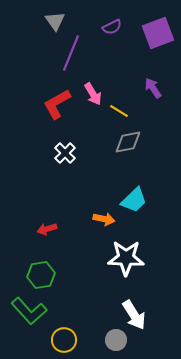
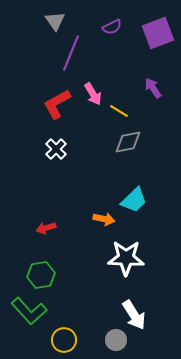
white cross: moved 9 px left, 4 px up
red arrow: moved 1 px left, 1 px up
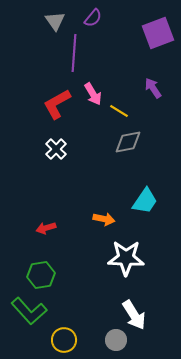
purple semicircle: moved 19 px left, 9 px up; rotated 24 degrees counterclockwise
purple line: moved 3 px right; rotated 18 degrees counterclockwise
cyan trapezoid: moved 11 px right, 1 px down; rotated 12 degrees counterclockwise
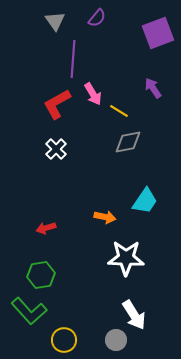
purple semicircle: moved 4 px right
purple line: moved 1 px left, 6 px down
orange arrow: moved 1 px right, 2 px up
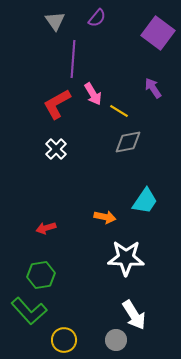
purple square: rotated 32 degrees counterclockwise
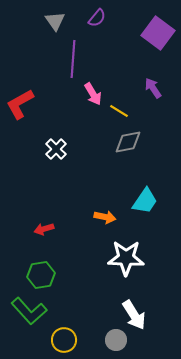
red L-shape: moved 37 px left
red arrow: moved 2 px left, 1 px down
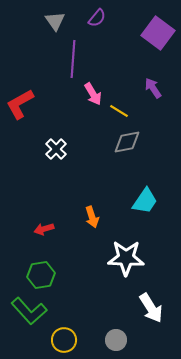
gray diamond: moved 1 px left
orange arrow: moved 13 px left; rotated 60 degrees clockwise
white arrow: moved 17 px right, 7 px up
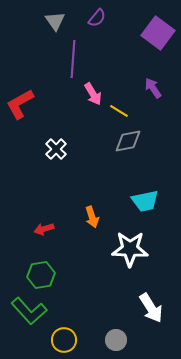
gray diamond: moved 1 px right, 1 px up
cyan trapezoid: rotated 44 degrees clockwise
white star: moved 4 px right, 9 px up
